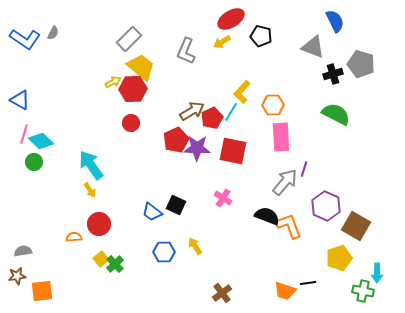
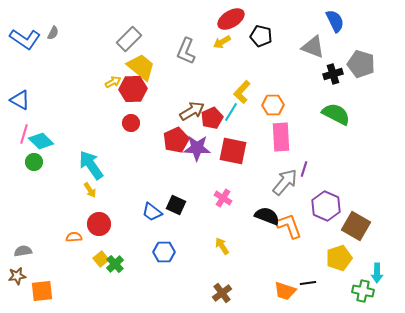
yellow arrow at (195, 246): moved 27 px right
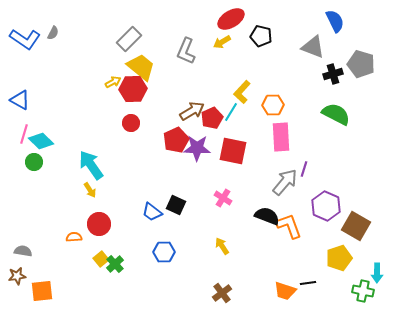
gray semicircle at (23, 251): rotated 18 degrees clockwise
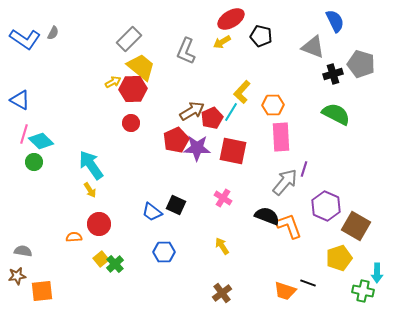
black line at (308, 283): rotated 28 degrees clockwise
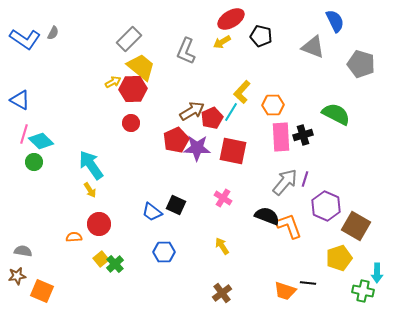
black cross at (333, 74): moved 30 px left, 61 px down
purple line at (304, 169): moved 1 px right, 10 px down
black line at (308, 283): rotated 14 degrees counterclockwise
orange square at (42, 291): rotated 30 degrees clockwise
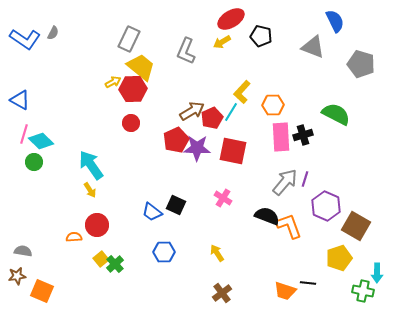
gray rectangle at (129, 39): rotated 20 degrees counterclockwise
red circle at (99, 224): moved 2 px left, 1 px down
yellow arrow at (222, 246): moved 5 px left, 7 px down
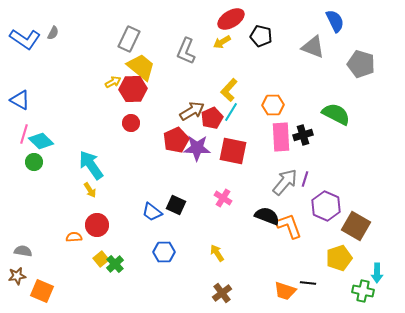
yellow L-shape at (242, 92): moved 13 px left, 2 px up
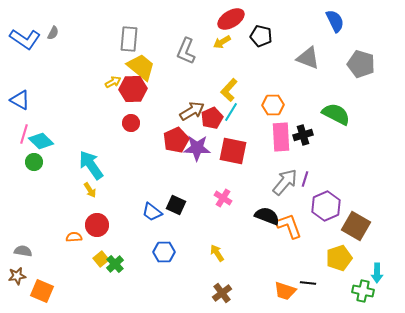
gray rectangle at (129, 39): rotated 20 degrees counterclockwise
gray triangle at (313, 47): moved 5 px left, 11 px down
purple hexagon at (326, 206): rotated 12 degrees clockwise
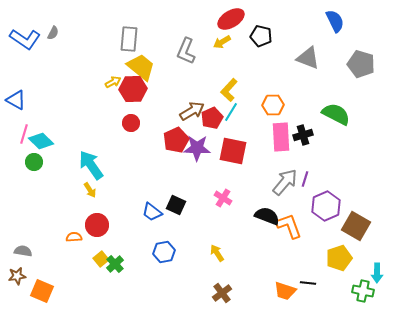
blue triangle at (20, 100): moved 4 px left
blue hexagon at (164, 252): rotated 10 degrees counterclockwise
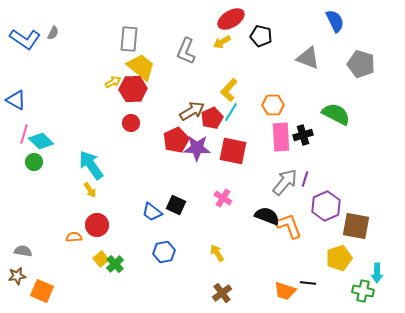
brown square at (356, 226): rotated 20 degrees counterclockwise
